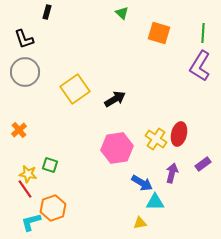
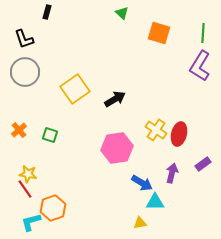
yellow cross: moved 9 px up
green square: moved 30 px up
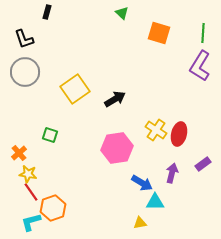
orange cross: moved 23 px down
red line: moved 6 px right, 3 px down
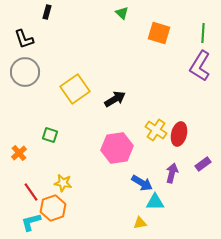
yellow star: moved 35 px right, 9 px down
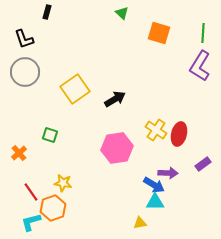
purple arrow: moved 4 px left; rotated 78 degrees clockwise
blue arrow: moved 12 px right, 2 px down
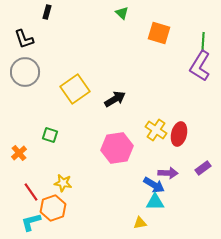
green line: moved 9 px down
purple rectangle: moved 4 px down
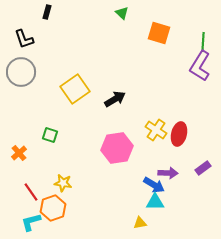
gray circle: moved 4 px left
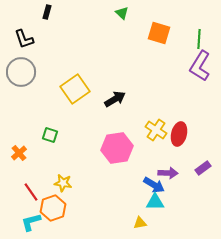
green line: moved 4 px left, 3 px up
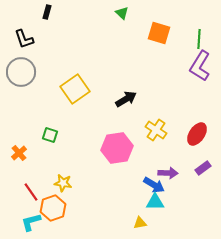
black arrow: moved 11 px right
red ellipse: moved 18 px right; rotated 20 degrees clockwise
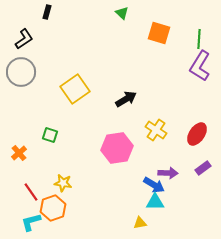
black L-shape: rotated 105 degrees counterclockwise
